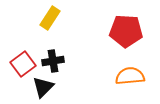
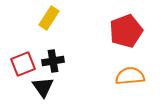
yellow rectangle: moved 1 px left
red pentagon: rotated 24 degrees counterclockwise
red square: rotated 15 degrees clockwise
black triangle: rotated 20 degrees counterclockwise
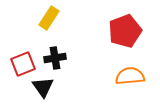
red pentagon: moved 1 px left
black cross: moved 2 px right, 3 px up
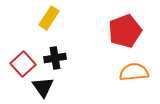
red square: rotated 20 degrees counterclockwise
orange semicircle: moved 4 px right, 4 px up
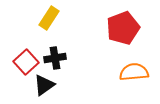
red pentagon: moved 2 px left, 3 px up
red square: moved 3 px right, 2 px up
black triangle: moved 1 px right, 2 px up; rotated 30 degrees clockwise
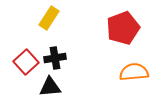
black triangle: moved 6 px right, 2 px down; rotated 30 degrees clockwise
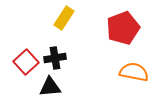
yellow rectangle: moved 15 px right
orange semicircle: rotated 16 degrees clockwise
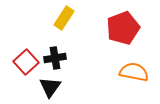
black triangle: rotated 50 degrees counterclockwise
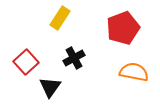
yellow rectangle: moved 4 px left
black cross: moved 19 px right; rotated 20 degrees counterclockwise
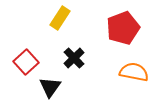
black cross: rotated 15 degrees counterclockwise
